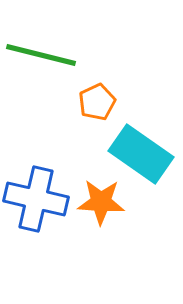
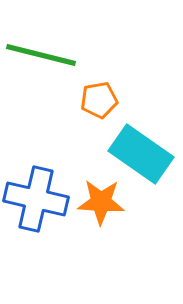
orange pentagon: moved 2 px right, 2 px up; rotated 15 degrees clockwise
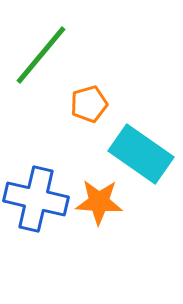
green line: rotated 64 degrees counterclockwise
orange pentagon: moved 10 px left, 4 px down; rotated 6 degrees counterclockwise
orange star: moved 2 px left
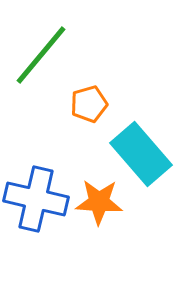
cyan rectangle: rotated 14 degrees clockwise
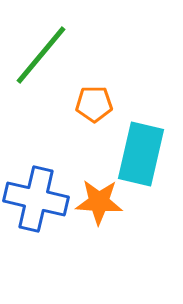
orange pentagon: moved 5 px right; rotated 15 degrees clockwise
cyan rectangle: rotated 54 degrees clockwise
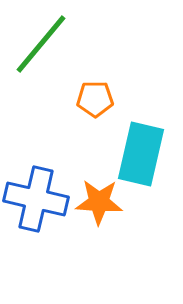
green line: moved 11 px up
orange pentagon: moved 1 px right, 5 px up
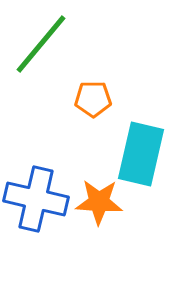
orange pentagon: moved 2 px left
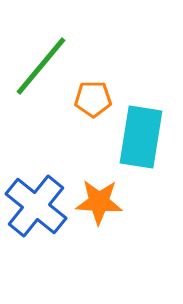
green line: moved 22 px down
cyan rectangle: moved 17 px up; rotated 4 degrees counterclockwise
blue cross: moved 7 px down; rotated 26 degrees clockwise
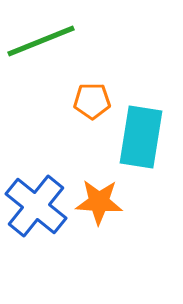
green line: moved 25 px up; rotated 28 degrees clockwise
orange pentagon: moved 1 px left, 2 px down
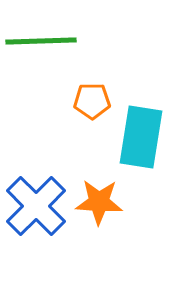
green line: rotated 20 degrees clockwise
blue cross: rotated 6 degrees clockwise
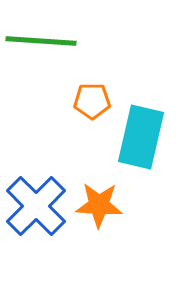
green line: rotated 6 degrees clockwise
cyan rectangle: rotated 4 degrees clockwise
orange star: moved 3 px down
